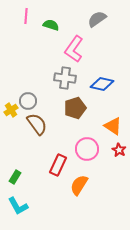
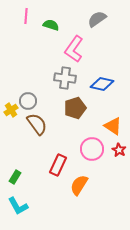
pink circle: moved 5 px right
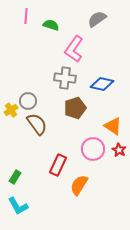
pink circle: moved 1 px right
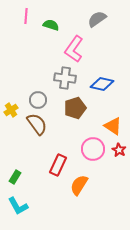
gray circle: moved 10 px right, 1 px up
